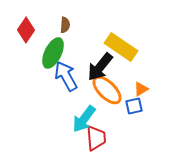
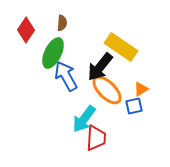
brown semicircle: moved 3 px left, 2 px up
red trapezoid: rotated 8 degrees clockwise
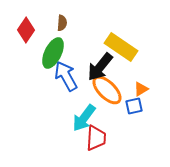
cyan arrow: moved 1 px up
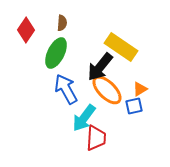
green ellipse: moved 3 px right
blue arrow: moved 13 px down
orange triangle: moved 1 px left
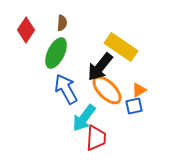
orange triangle: moved 1 px left, 1 px down
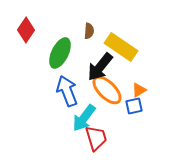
brown semicircle: moved 27 px right, 8 px down
green ellipse: moved 4 px right
blue arrow: moved 1 px right, 2 px down; rotated 8 degrees clockwise
red trapezoid: rotated 20 degrees counterclockwise
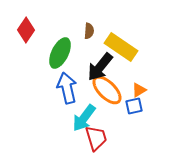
blue arrow: moved 3 px up; rotated 8 degrees clockwise
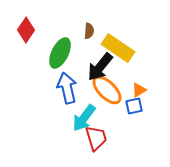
yellow rectangle: moved 3 px left, 1 px down
